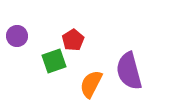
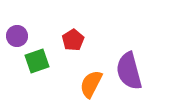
green square: moved 17 px left
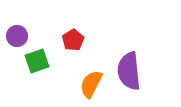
purple semicircle: rotated 9 degrees clockwise
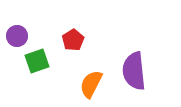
purple semicircle: moved 5 px right
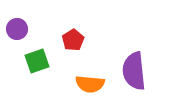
purple circle: moved 7 px up
orange semicircle: moved 1 px left; rotated 112 degrees counterclockwise
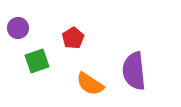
purple circle: moved 1 px right, 1 px up
red pentagon: moved 2 px up
orange semicircle: rotated 28 degrees clockwise
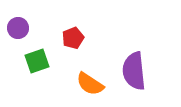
red pentagon: rotated 10 degrees clockwise
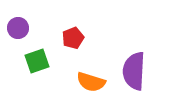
purple semicircle: rotated 9 degrees clockwise
orange semicircle: moved 1 px right, 2 px up; rotated 16 degrees counterclockwise
